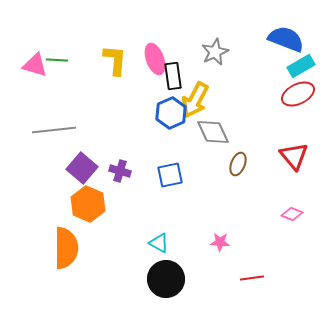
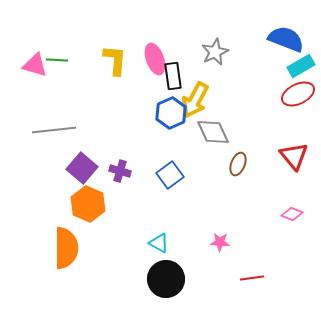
blue square: rotated 24 degrees counterclockwise
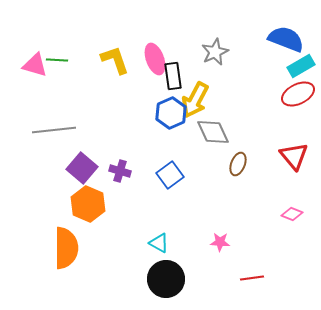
yellow L-shape: rotated 24 degrees counterclockwise
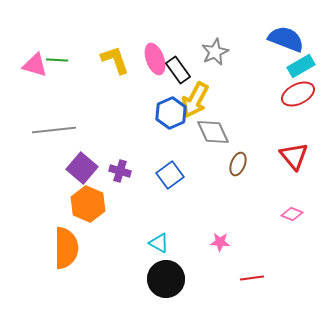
black rectangle: moved 5 px right, 6 px up; rotated 28 degrees counterclockwise
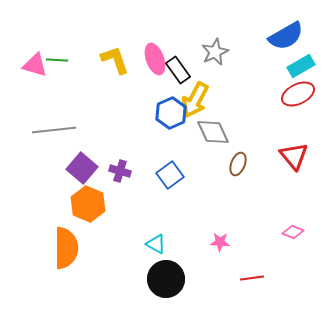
blue semicircle: moved 3 px up; rotated 129 degrees clockwise
pink diamond: moved 1 px right, 18 px down
cyan triangle: moved 3 px left, 1 px down
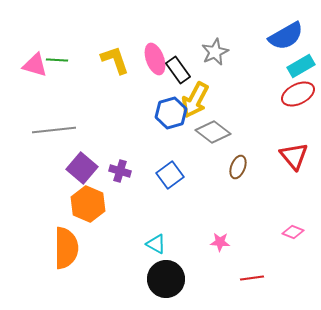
blue hexagon: rotated 8 degrees clockwise
gray diamond: rotated 28 degrees counterclockwise
brown ellipse: moved 3 px down
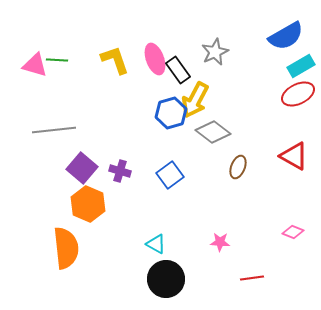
red triangle: rotated 20 degrees counterclockwise
orange semicircle: rotated 6 degrees counterclockwise
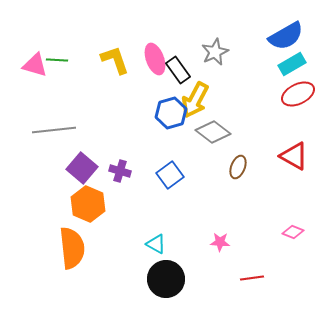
cyan rectangle: moved 9 px left, 2 px up
orange semicircle: moved 6 px right
